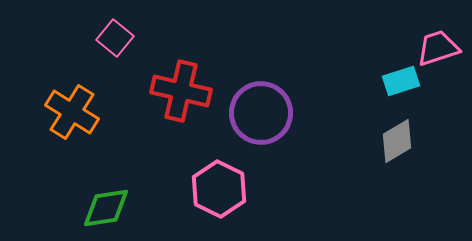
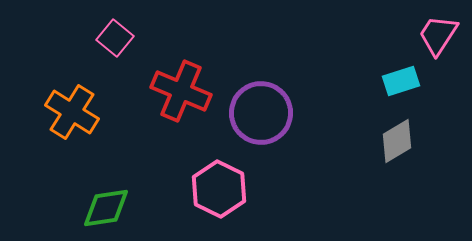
pink trapezoid: moved 13 px up; rotated 39 degrees counterclockwise
red cross: rotated 10 degrees clockwise
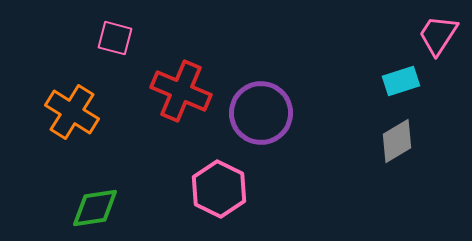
pink square: rotated 24 degrees counterclockwise
green diamond: moved 11 px left
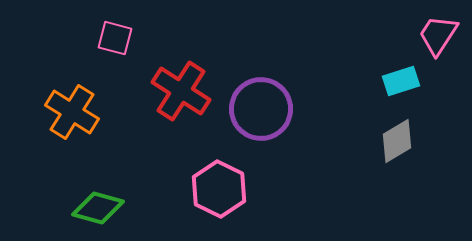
red cross: rotated 10 degrees clockwise
purple circle: moved 4 px up
green diamond: moved 3 px right; rotated 24 degrees clockwise
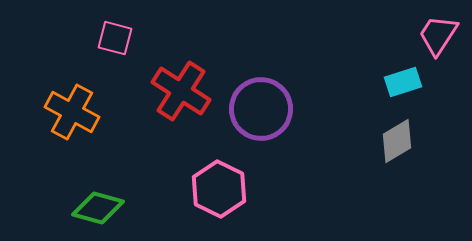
cyan rectangle: moved 2 px right, 1 px down
orange cross: rotated 4 degrees counterclockwise
